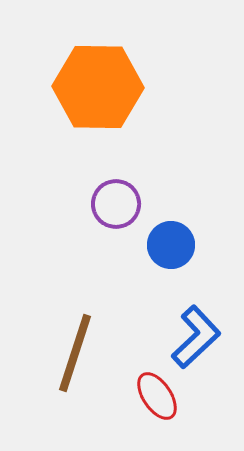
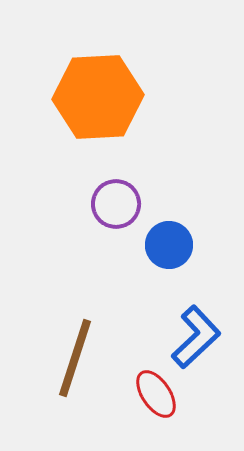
orange hexagon: moved 10 px down; rotated 4 degrees counterclockwise
blue circle: moved 2 px left
brown line: moved 5 px down
red ellipse: moved 1 px left, 2 px up
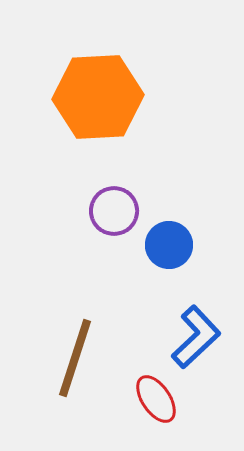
purple circle: moved 2 px left, 7 px down
red ellipse: moved 5 px down
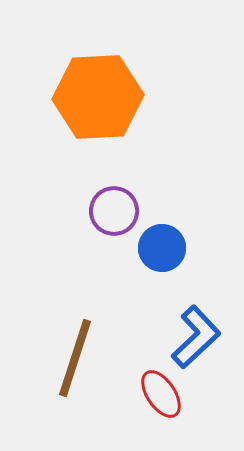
blue circle: moved 7 px left, 3 px down
red ellipse: moved 5 px right, 5 px up
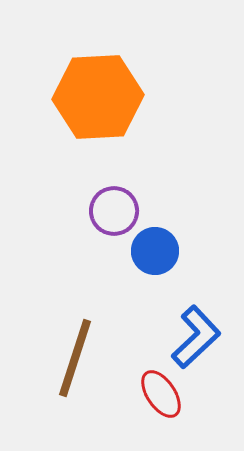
blue circle: moved 7 px left, 3 px down
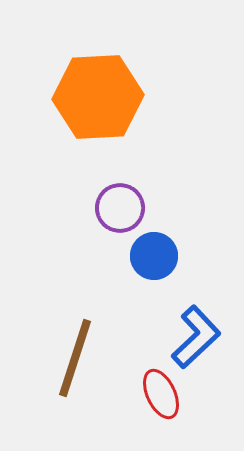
purple circle: moved 6 px right, 3 px up
blue circle: moved 1 px left, 5 px down
red ellipse: rotated 9 degrees clockwise
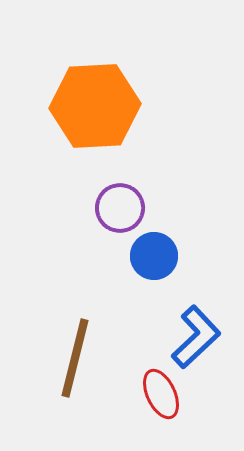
orange hexagon: moved 3 px left, 9 px down
brown line: rotated 4 degrees counterclockwise
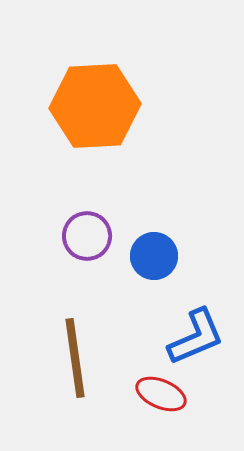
purple circle: moved 33 px left, 28 px down
blue L-shape: rotated 20 degrees clockwise
brown line: rotated 22 degrees counterclockwise
red ellipse: rotated 42 degrees counterclockwise
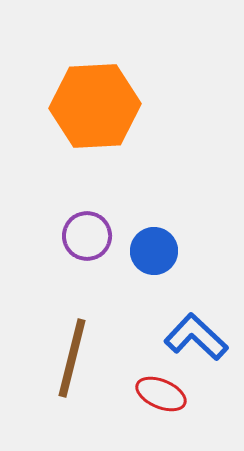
blue circle: moved 5 px up
blue L-shape: rotated 114 degrees counterclockwise
brown line: moved 3 px left; rotated 22 degrees clockwise
